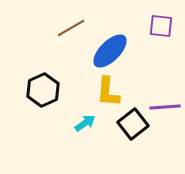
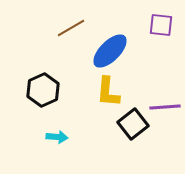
purple square: moved 1 px up
cyan arrow: moved 28 px left, 14 px down; rotated 40 degrees clockwise
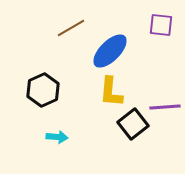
yellow L-shape: moved 3 px right
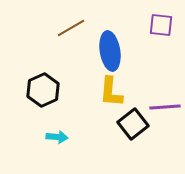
blue ellipse: rotated 54 degrees counterclockwise
